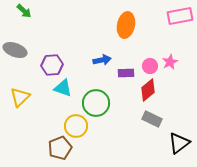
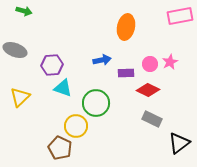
green arrow: rotated 28 degrees counterclockwise
orange ellipse: moved 2 px down
pink circle: moved 2 px up
red diamond: rotated 65 degrees clockwise
brown pentagon: rotated 25 degrees counterclockwise
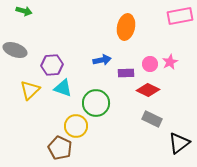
yellow triangle: moved 10 px right, 7 px up
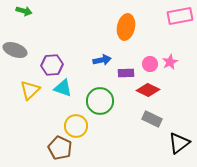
green circle: moved 4 px right, 2 px up
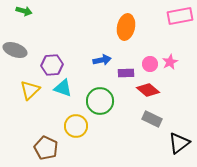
red diamond: rotated 15 degrees clockwise
brown pentagon: moved 14 px left
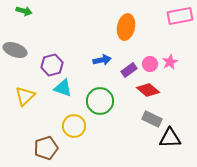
purple hexagon: rotated 10 degrees counterclockwise
purple rectangle: moved 3 px right, 3 px up; rotated 35 degrees counterclockwise
yellow triangle: moved 5 px left, 6 px down
yellow circle: moved 2 px left
black triangle: moved 9 px left, 5 px up; rotated 35 degrees clockwise
brown pentagon: rotated 30 degrees clockwise
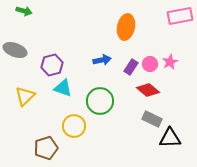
purple rectangle: moved 2 px right, 3 px up; rotated 21 degrees counterclockwise
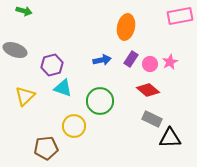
purple rectangle: moved 8 px up
brown pentagon: rotated 10 degrees clockwise
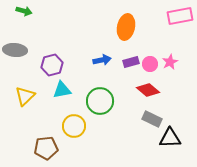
gray ellipse: rotated 15 degrees counterclockwise
purple rectangle: moved 3 px down; rotated 42 degrees clockwise
cyan triangle: moved 1 px left, 2 px down; rotated 30 degrees counterclockwise
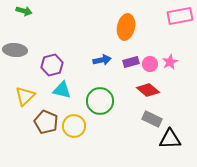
cyan triangle: rotated 24 degrees clockwise
black triangle: moved 1 px down
brown pentagon: moved 26 px up; rotated 30 degrees clockwise
